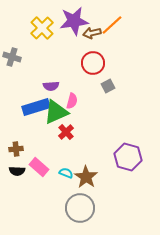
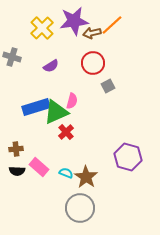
purple semicircle: moved 20 px up; rotated 28 degrees counterclockwise
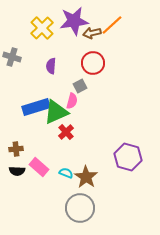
purple semicircle: rotated 126 degrees clockwise
gray square: moved 28 px left
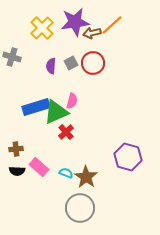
purple star: moved 1 px right, 1 px down
gray square: moved 9 px left, 23 px up
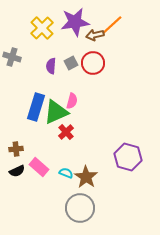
brown arrow: moved 3 px right, 2 px down
blue rectangle: rotated 56 degrees counterclockwise
black semicircle: rotated 28 degrees counterclockwise
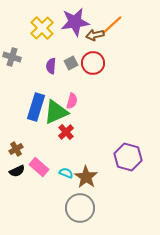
brown cross: rotated 24 degrees counterclockwise
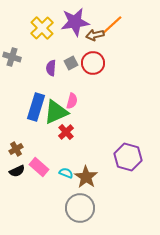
purple semicircle: moved 2 px down
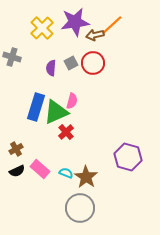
pink rectangle: moved 1 px right, 2 px down
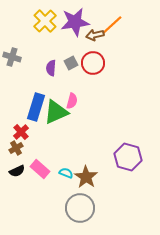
yellow cross: moved 3 px right, 7 px up
red cross: moved 45 px left
brown cross: moved 1 px up
